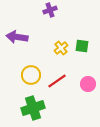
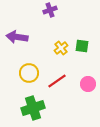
yellow circle: moved 2 px left, 2 px up
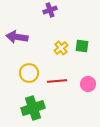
red line: rotated 30 degrees clockwise
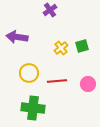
purple cross: rotated 16 degrees counterclockwise
green square: rotated 24 degrees counterclockwise
green cross: rotated 25 degrees clockwise
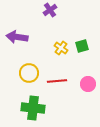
yellow cross: rotated 16 degrees counterclockwise
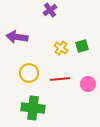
red line: moved 3 px right, 2 px up
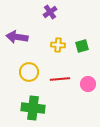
purple cross: moved 2 px down
yellow cross: moved 3 px left, 3 px up; rotated 32 degrees counterclockwise
yellow circle: moved 1 px up
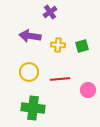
purple arrow: moved 13 px right, 1 px up
pink circle: moved 6 px down
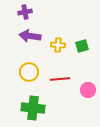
purple cross: moved 25 px left; rotated 24 degrees clockwise
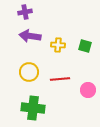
green square: moved 3 px right; rotated 32 degrees clockwise
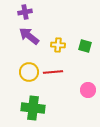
purple arrow: moved 1 px left; rotated 30 degrees clockwise
red line: moved 7 px left, 7 px up
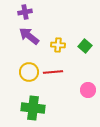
green square: rotated 24 degrees clockwise
